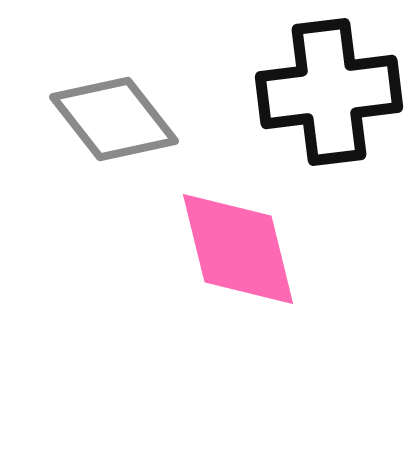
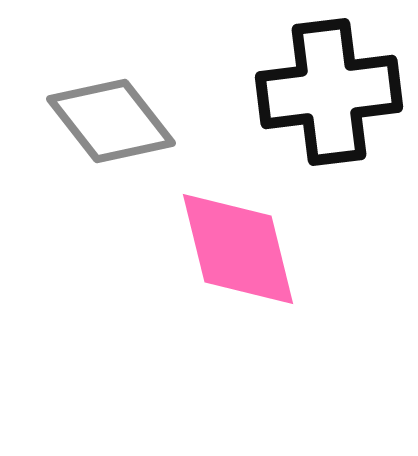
gray diamond: moved 3 px left, 2 px down
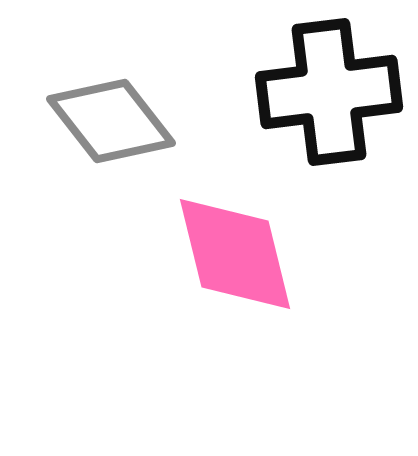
pink diamond: moved 3 px left, 5 px down
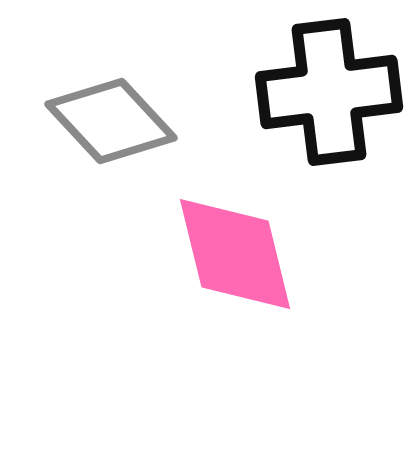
gray diamond: rotated 5 degrees counterclockwise
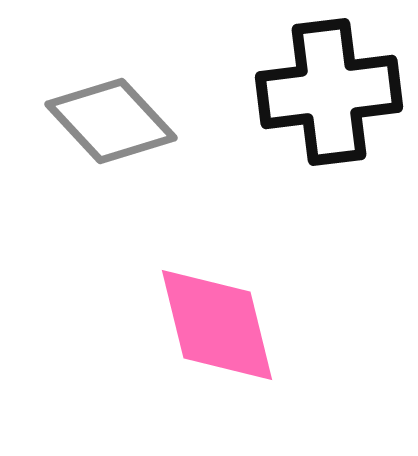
pink diamond: moved 18 px left, 71 px down
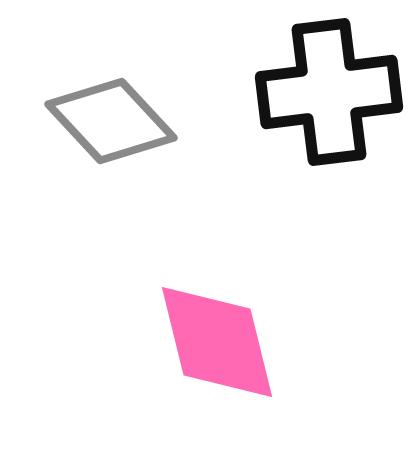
pink diamond: moved 17 px down
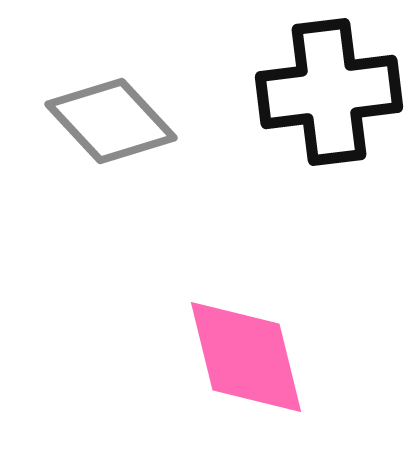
pink diamond: moved 29 px right, 15 px down
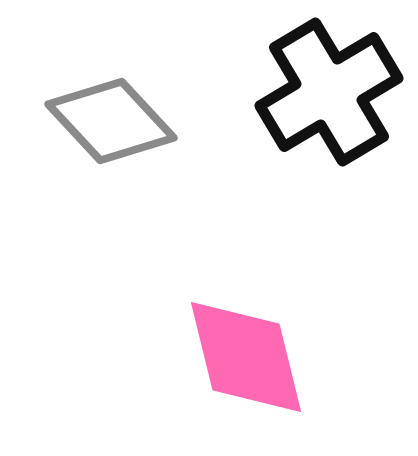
black cross: rotated 24 degrees counterclockwise
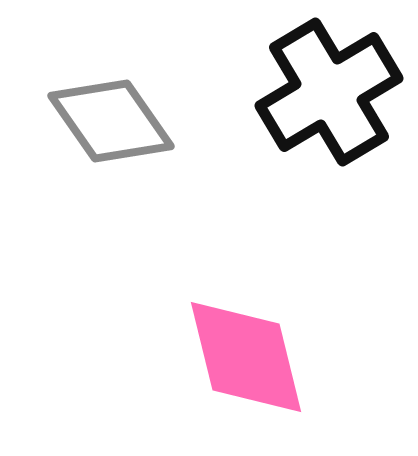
gray diamond: rotated 8 degrees clockwise
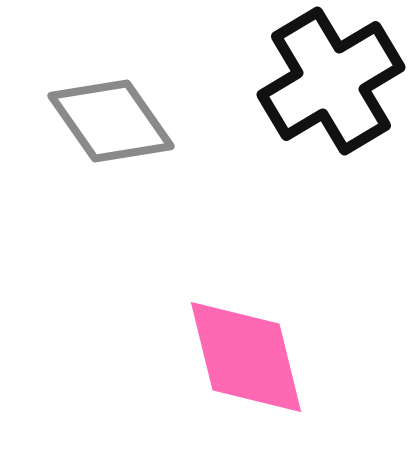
black cross: moved 2 px right, 11 px up
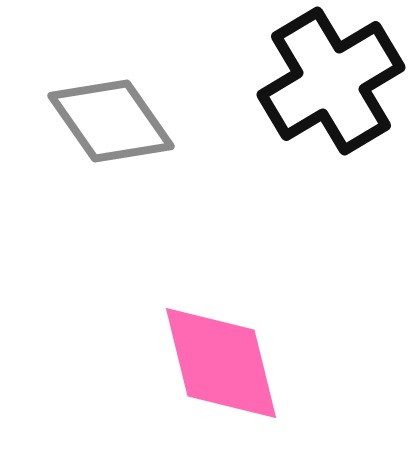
pink diamond: moved 25 px left, 6 px down
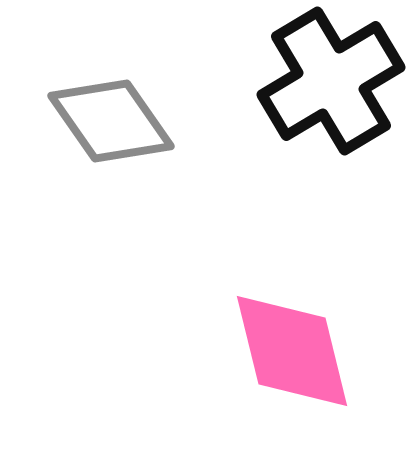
pink diamond: moved 71 px right, 12 px up
